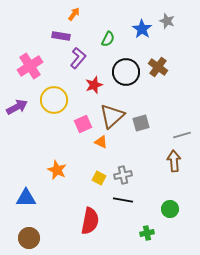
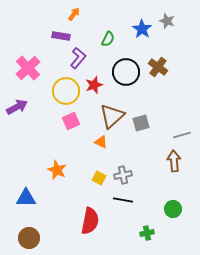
pink cross: moved 2 px left, 2 px down; rotated 10 degrees counterclockwise
yellow circle: moved 12 px right, 9 px up
pink square: moved 12 px left, 3 px up
green circle: moved 3 px right
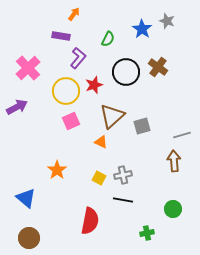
gray square: moved 1 px right, 3 px down
orange star: rotated 12 degrees clockwise
blue triangle: rotated 40 degrees clockwise
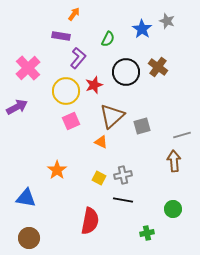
blue triangle: rotated 30 degrees counterclockwise
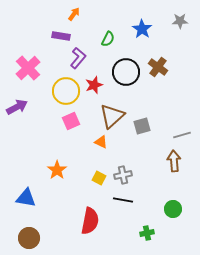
gray star: moved 13 px right; rotated 21 degrees counterclockwise
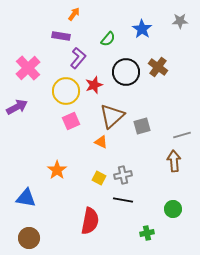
green semicircle: rotated 14 degrees clockwise
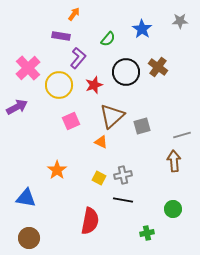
yellow circle: moved 7 px left, 6 px up
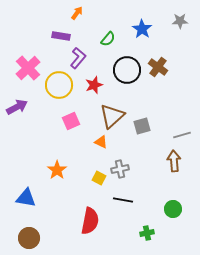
orange arrow: moved 3 px right, 1 px up
black circle: moved 1 px right, 2 px up
gray cross: moved 3 px left, 6 px up
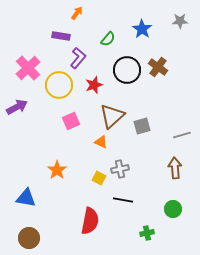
brown arrow: moved 1 px right, 7 px down
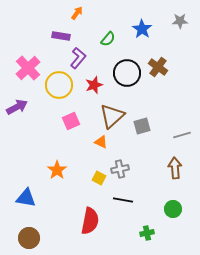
black circle: moved 3 px down
